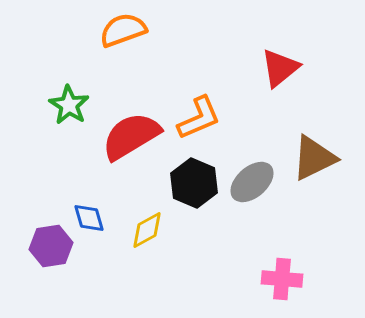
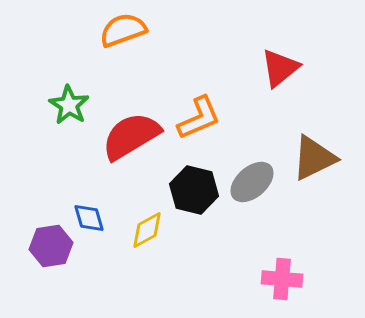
black hexagon: moved 7 px down; rotated 9 degrees counterclockwise
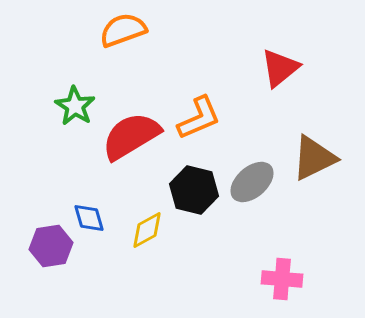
green star: moved 6 px right, 1 px down
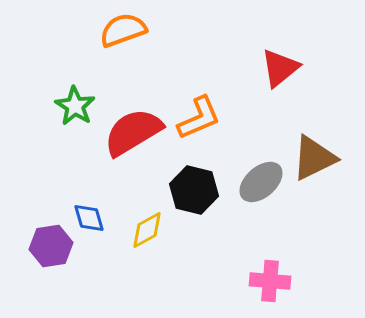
red semicircle: moved 2 px right, 4 px up
gray ellipse: moved 9 px right
pink cross: moved 12 px left, 2 px down
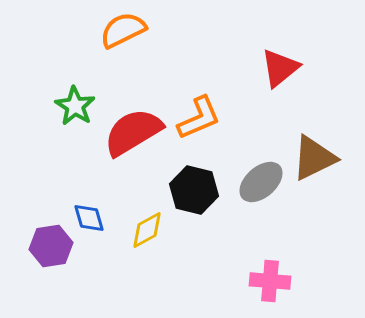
orange semicircle: rotated 6 degrees counterclockwise
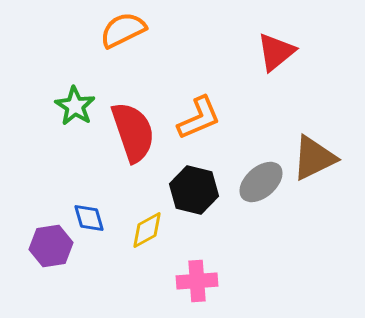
red triangle: moved 4 px left, 16 px up
red semicircle: rotated 102 degrees clockwise
pink cross: moved 73 px left; rotated 9 degrees counterclockwise
